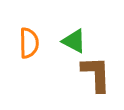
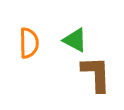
green triangle: moved 1 px right, 1 px up
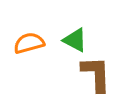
orange semicircle: rotated 104 degrees counterclockwise
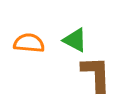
orange semicircle: rotated 20 degrees clockwise
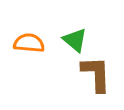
green triangle: rotated 12 degrees clockwise
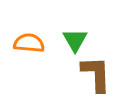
green triangle: rotated 20 degrees clockwise
